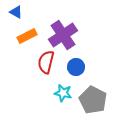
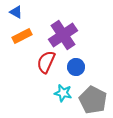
orange rectangle: moved 5 px left
red semicircle: rotated 10 degrees clockwise
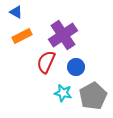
gray pentagon: moved 4 px up; rotated 16 degrees clockwise
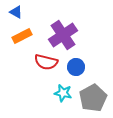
red semicircle: rotated 100 degrees counterclockwise
gray pentagon: moved 2 px down
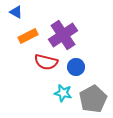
orange rectangle: moved 6 px right
gray pentagon: moved 1 px down
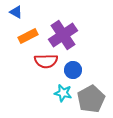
red semicircle: moved 1 px up; rotated 15 degrees counterclockwise
blue circle: moved 3 px left, 3 px down
gray pentagon: moved 2 px left
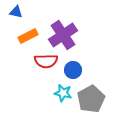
blue triangle: rotated 16 degrees counterclockwise
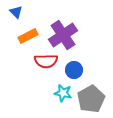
blue triangle: rotated 32 degrees clockwise
blue circle: moved 1 px right
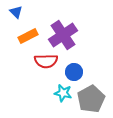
blue circle: moved 2 px down
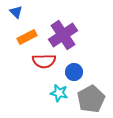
orange rectangle: moved 1 px left, 1 px down
red semicircle: moved 2 px left
cyan star: moved 4 px left
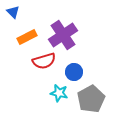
blue triangle: moved 3 px left
red semicircle: rotated 15 degrees counterclockwise
